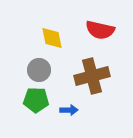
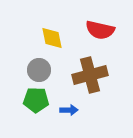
brown cross: moved 2 px left, 1 px up
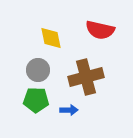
yellow diamond: moved 1 px left
gray circle: moved 1 px left
brown cross: moved 4 px left, 2 px down
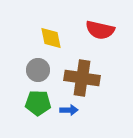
brown cross: moved 4 px left, 1 px down; rotated 24 degrees clockwise
green pentagon: moved 2 px right, 3 px down
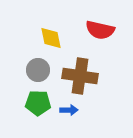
brown cross: moved 2 px left, 2 px up
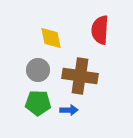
red semicircle: rotated 80 degrees clockwise
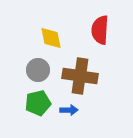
green pentagon: rotated 15 degrees counterclockwise
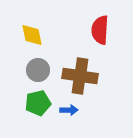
yellow diamond: moved 19 px left, 3 px up
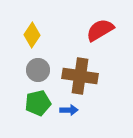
red semicircle: rotated 56 degrees clockwise
yellow diamond: rotated 45 degrees clockwise
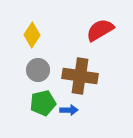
green pentagon: moved 5 px right
